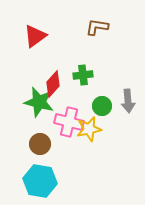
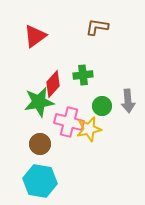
green star: rotated 24 degrees counterclockwise
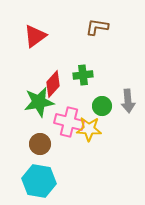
yellow star: rotated 15 degrees clockwise
cyan hexagon: moved 1 px left
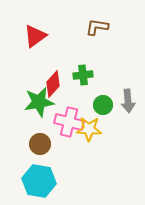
green circle: moved 1 px right, 1 px up
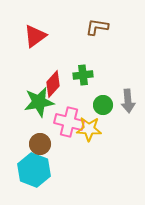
cyan hexagon: moved 5 px left, 11 px up; rotated 12 degrees clockwise
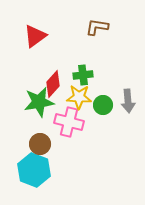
yellow star: moved 10 px left, 32 px up
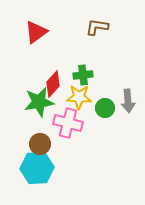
red triangle: moved 1 px right, 4 px up
green circle: moved 2 px right, 3 px down
pink cross: moved 1 px left, 1 px down
cyan hexagon: moved 3 px right, 2 px up; rotated 24 degrees counterclockwise
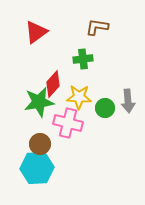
green cross: moved 16 px up
